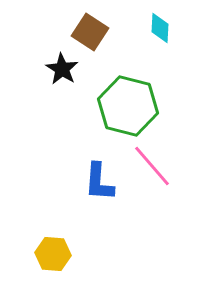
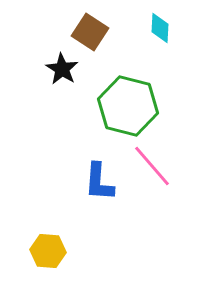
yellow hexagon: moved 5 px left, 3 px up
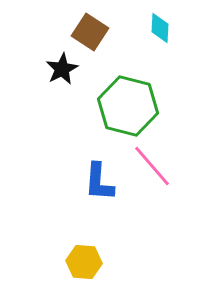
black star: rotated 12 degrees clockwise
yellow hexagon: moved 36 px right, 11 px down
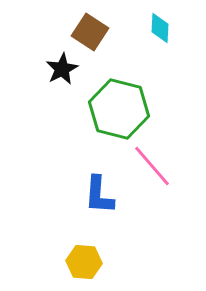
green hexagon: moved 9 px left, 3 px down
blue L-shape: moved 13 px down
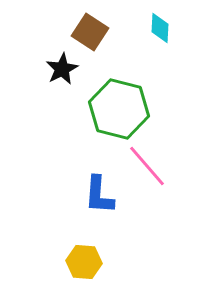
pink line: moved 5 px left
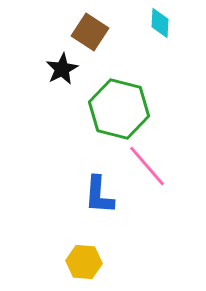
cyan diamond: moved 5 px up
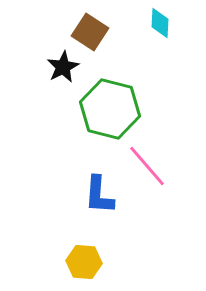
black star: moved 1 px right, 2 px up
green hexagon: moved 9 px left
